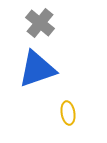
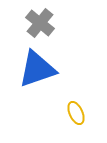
yellow ellipse: moved 8 px right; rotated 15 degrees counterclockwise
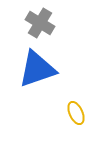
gray cross: rotated 8 degrees counterclockwise
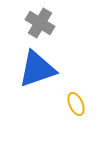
yellow ellipse: moved 9 px up
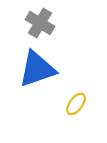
yellow ellipse: rotated 60 degrees clockwise
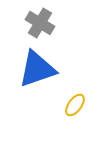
yellow ellipse: moved 1 px left, 1 px down
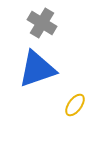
gray cross: moved 2 px right
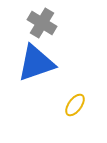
blue triangle: moved 1 px left, 6 px up
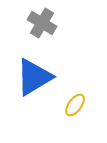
blue triangle: moved 2 px left, 14 px down; rotated 12 degrees counterclockwise
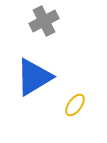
gray cross: moved 2 px right, 2 px up; rotated 32 degrees clockwise
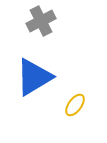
gray cross: moved 3 px left
